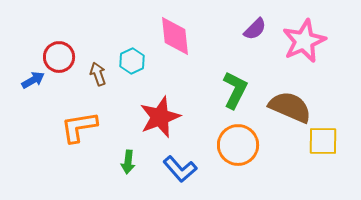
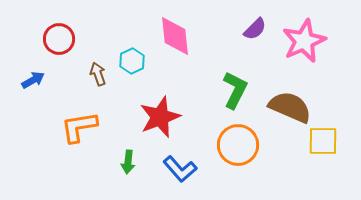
red circle: moved 18 px up
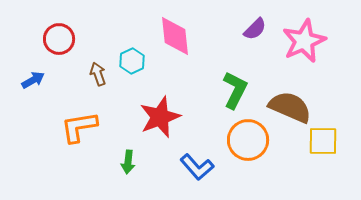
orange circle: moved 10 px right, 5 px up
blue L-shape: moved 17 px right, 2 px up
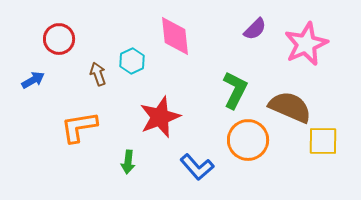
pink star: moved 2 px right, 3 px down
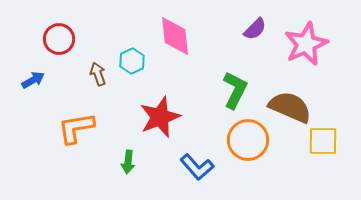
orange L-shape: moved 3 px left, 1 px down
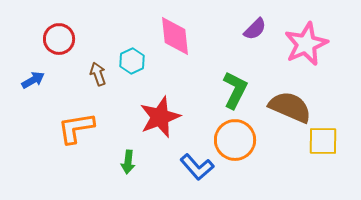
orange circle: moved 13 px left
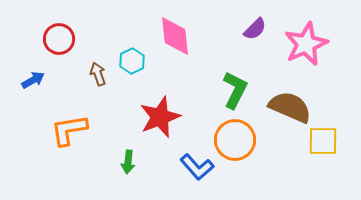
orange L-shape: moved 7 px left, 2 px down
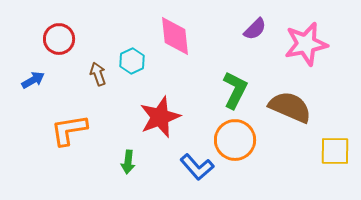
pink star: rotated 12 degrees clockwise
yellow square: moved 12 px right, 10 px down
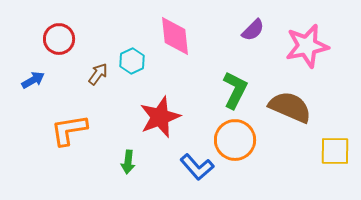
purple semicircle: moved 2 px left, 1 px down
pink star: moved 1 px right, 2 px down
brown arrow: rotated 55 degrees clockwise
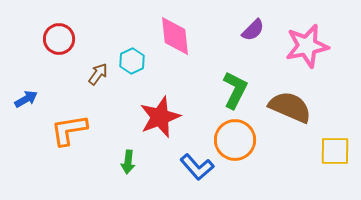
blue arrow: moved 7 px left, 19 px down
